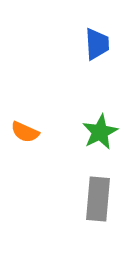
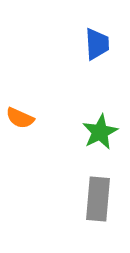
orange semicircle: moved 5 px left, 14 px up
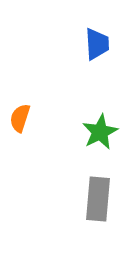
orange semicircle: rotated 84 degrees clockwise
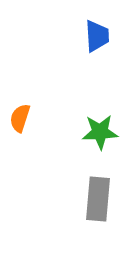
blue trapezoid: moved 8 px up
green star: rotated 24 degrees clockwise
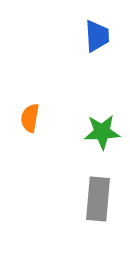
orange semicircle: moved 10 px right; rotated 8 degrees counterclockwise
green star: moved 2 px right
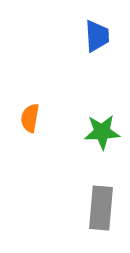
gray rectangle: moved 3 px right, 9 px down
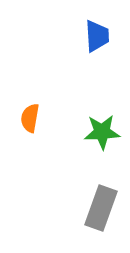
gray rectangle: rotated 15 degrees clockwise
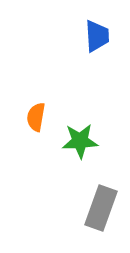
orange semicircle: moved 6 px right, 1 px up
green star: moved 22 px left, 9 px down
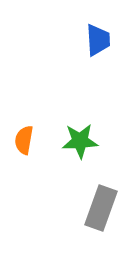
blue trapezoid: moved 1 px right, 4 px down
orange semicircle: moved 12 px left, 23 px down
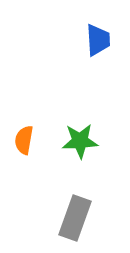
gray rectangle: moved 26 px left, 10 px down
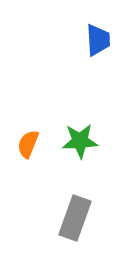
orange semicircle: moved 4 px right, 4 px down; rotated 12 degrees clockwise
